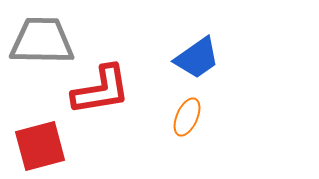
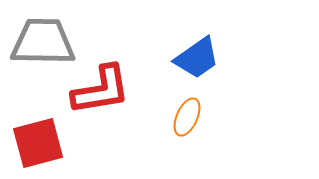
gray trapezoid: moved 1 px right, 1 px down
red square: moved 2 px left, 3 px up
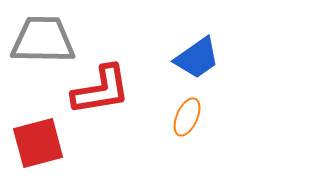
gray trapezoid: moved 2 px up
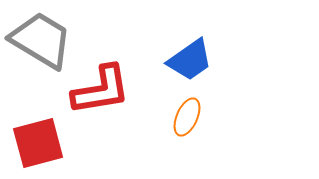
gray trapezoid: moved 2 px left; rotated 30 degrees clockwise
blue trapezoid: moved 7 px left, 2 px down
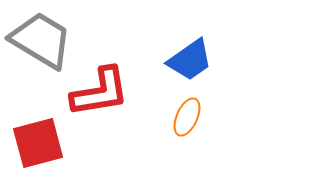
red L-shape: moved 1 px left, 2 px down
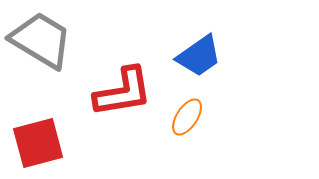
blue trapezoid: moved 9 px right, 4 px up
red L-shape: moved 23 px right
orange ellipse: rotated 9 degrees clockwise
